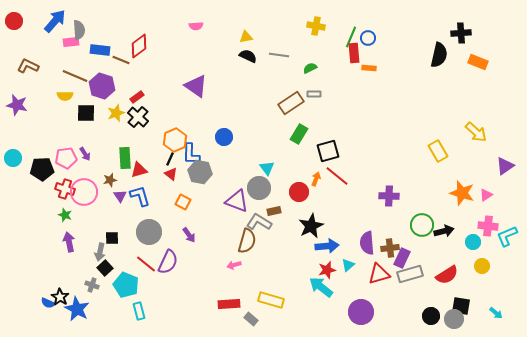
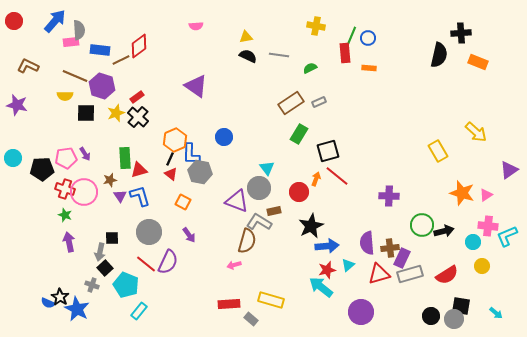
red rectangle at (354, 53): moved 9 px left
brown line at (121, 60): rotated 48 degrees counterclockwise
gray rectangle at (314, 94): moved 5 px right, 8 px down; rotated 24 degrees counterclockwise
purple triangle at (505, 166): moved 4 px right, 4 px down
cyan rectangle at (139, 311): rotated 54 degrees clockwise
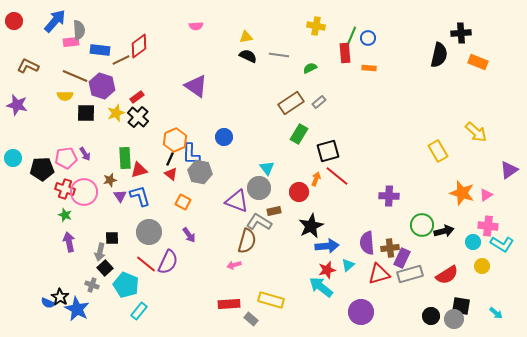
gray rectangle at (319, 102): rotated 16 degrees counterclockwise
cyan L-shape at (507, 236): moved 5 px left, 8 px down; rotated 125 degrees counterclockwise
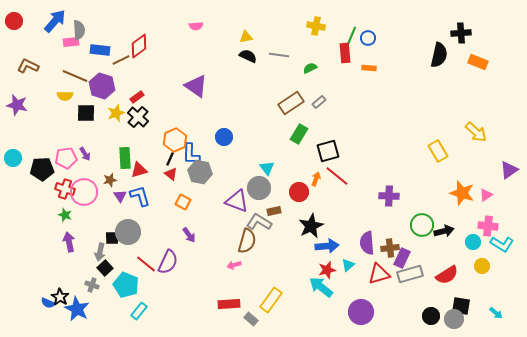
gray circle at (149, 232): moved 21 px left
yellow rectangle at (271, 300): rotated 70 degrees counterclockwise
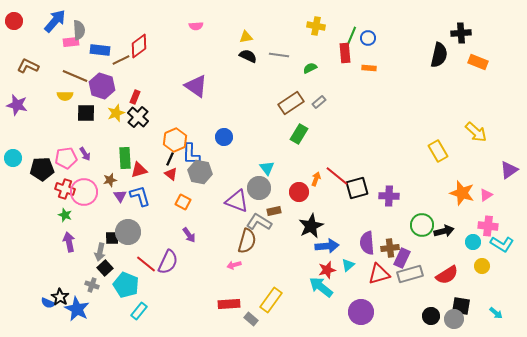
red rectangle at (137, 97): moved 2 px left; rotated 32 degrees counterclockwise
black square at (328, 151): moved 29 px right, 37 px down
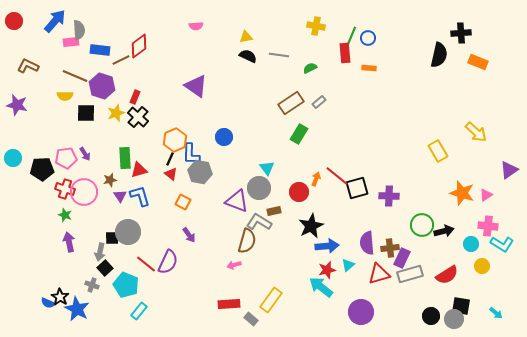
cyan circle at (473, 242): moved 2 px left, 2 px down
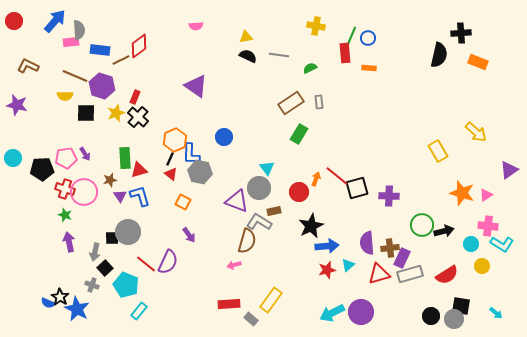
gray rectangle at (319, 102): rotated 56 degrees counterclockwise
gray arrow at (100, 252): moved 5 px left
cyan arrow at (321, 287): moved 11 px right, 26 px down; rotated 65 degrees counterclockwise
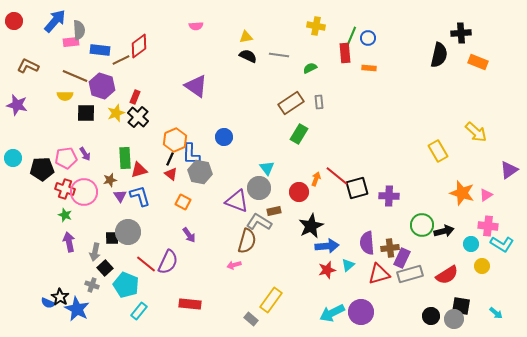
red rectangle at (229, 304): moved 39 px left; rotated 10 degrees clockwise
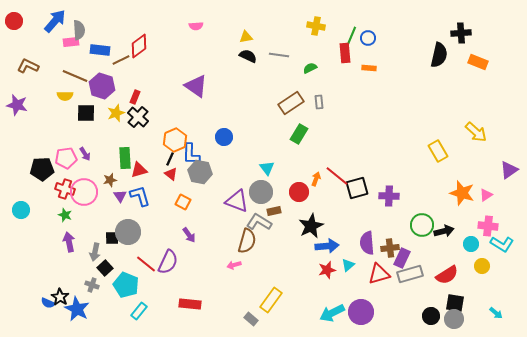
cyan circle at (13, 158): moved 8 px right, 52 px down
gray circle at (259, 188): moved 2 px right, 4 px down
black square at (461, 306): moved 6 px left, 3 px up
